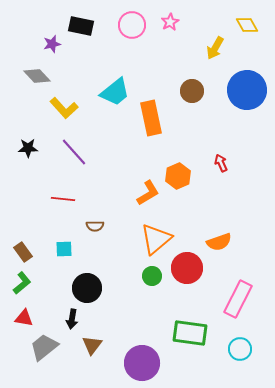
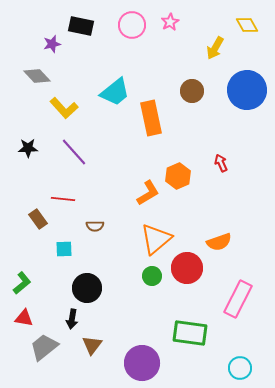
brown rectangle: moved 15 px right, 33 px up
cyan circle: moved 19 px down
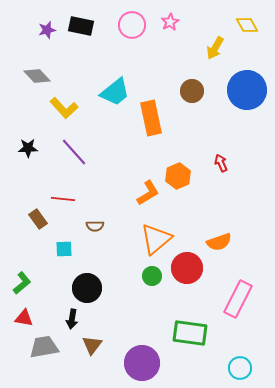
purple star: moved 5 px left, 14 px up
gray trapezoid: rotated 28 degrees clockwise
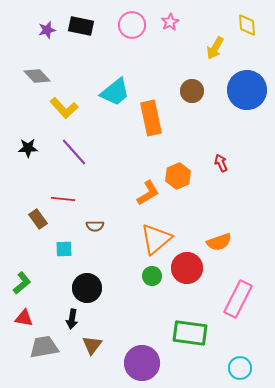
yellow diamond: rotated 25 degrees clockwise
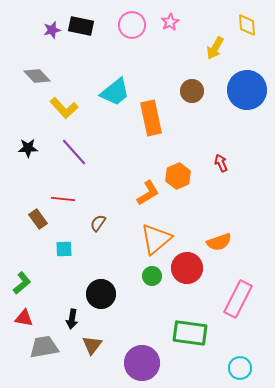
purple star: moved 5 px right
brown semicircle: moved 3 px right, 3 px up; rotated 126 degrees clockwise
black circle: moved 14 px right, 6 px down
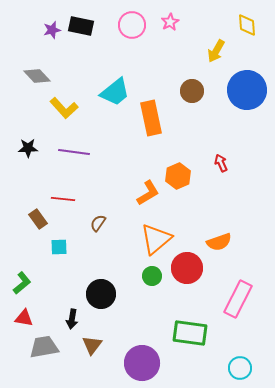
yellow arrow: moved 1 px right, 3 px down
purple line: rotated 40 degrees counterclockwise
cyan square: moved 5 px left, 2 px up
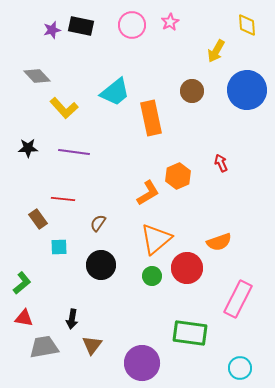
black circle: moved 29 px up
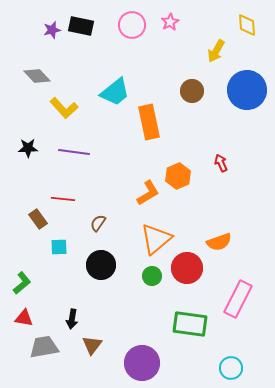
orange rectangle: moved 2 px left, 4 px down
green rectangle: moved 9 px up
cyan circle: moved 9 px left
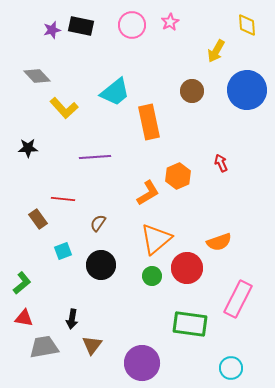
purple line: moved 21 px right, 5 px down; rotated 12 degrees counterclockwise
cyan square: moved 4 px right, 4 px down; rotated 18 degrees counterclockwise
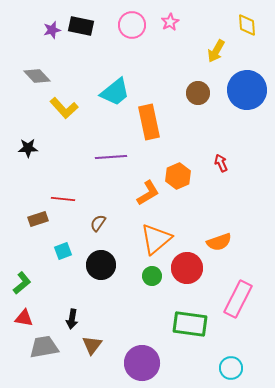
brown circle: moved 6 px right, 2 px down
purple line: moved 16 px right
brown rectangle: rotated 72 degrees counterclockwise
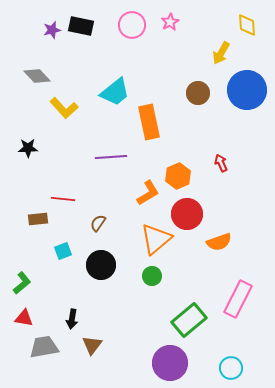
yellow arrow: moved 5 px right, 2 px down
brown rectangle: rotated 12 degrees clockwise
red circle: moved 54 px up
green rectangle: moved 1 px left, 4 px up; rotated 48 degrees counterclockwise
purple circle: moved 28 px right
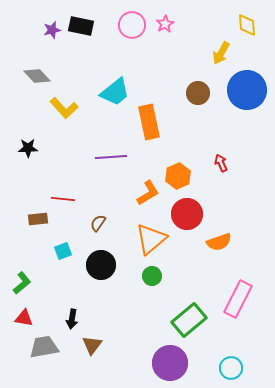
pink star: moved 5 px left, 2 px down
orange triangle: moved 5 px left
